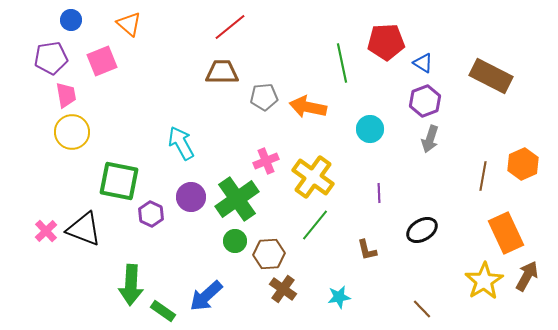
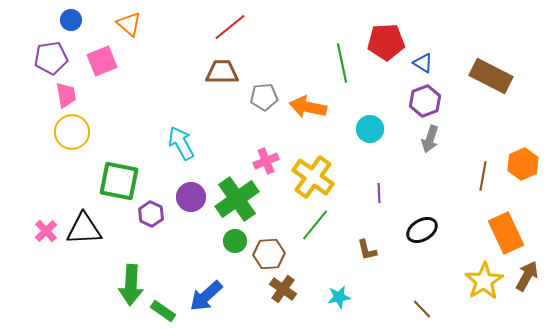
black triangle at (84, 229): rotated 24 degrees counterclockwise
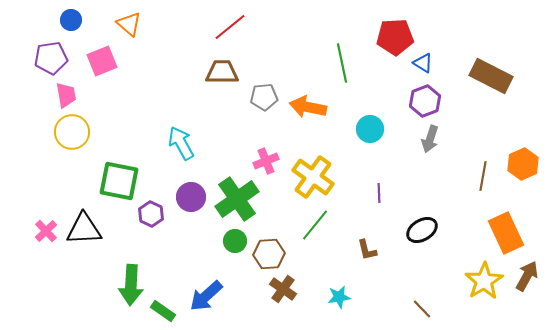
red pentagon at (386, 42): moved 9 px right, 5 px up
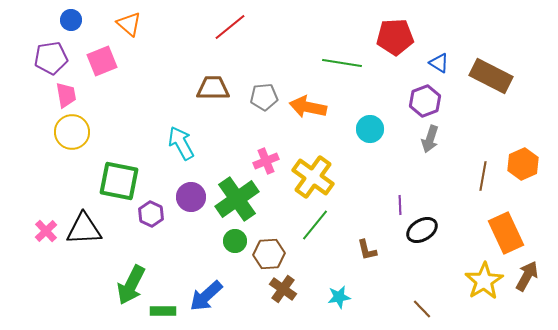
green line at (342, 63): rotated 69 degrees counterclockwise
blue triangle at (423, 63): moved 16 px right
brown trapezoid at (222, 72): moved 9 px left, 16 px down
purple line at (379, 193): moved 21 px right, 12 px down
green arrow at (131, 285): rotated 24 degrees clockwise
green rectangle at (163, 311): rotated 35 degrees counterclockwise
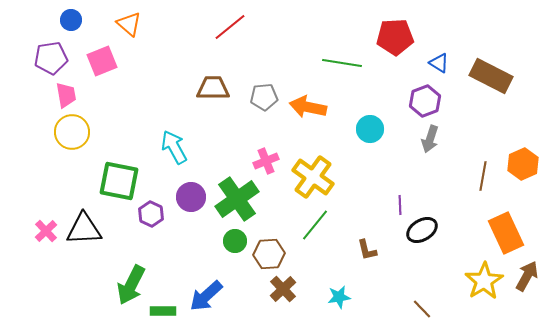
cyan arrow at (181, 143): moved 7 px left, 4 px down
brown cross at (283, 289): rotated 12 degrees clockwise
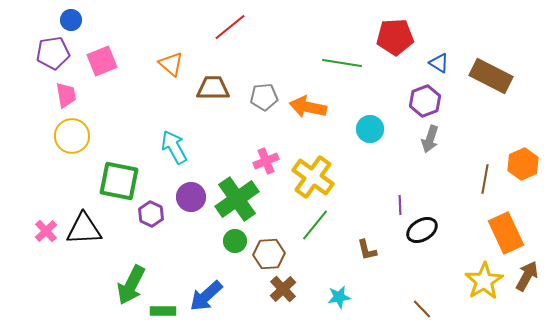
orange triangle at (129, 24): moved 42 px right, 40 px down
purple pentagon at (51, 58): moved 2 px right, 5 px up
yellow circle at (72, 132): moved 4 px down
brown line at (483, 176): moved 2 px right, 3 px down
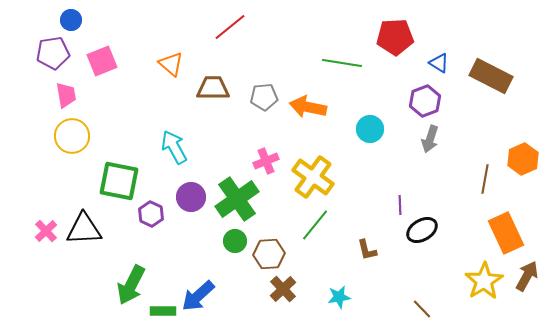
orange hexagon at (523, 164): moved 5 px up
blue arrow at (206, 296): moved 8 px left
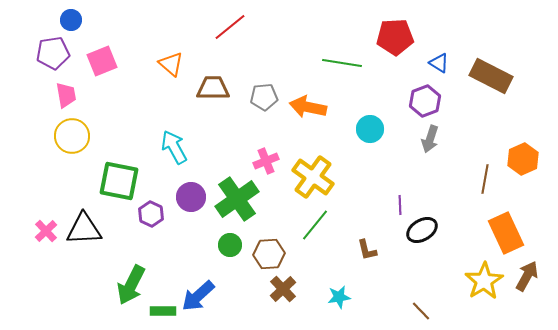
green circle at (235, 241): moved 5 px left, 4 px down
brown line at (422, 309): moved 1 px left, 2 px down
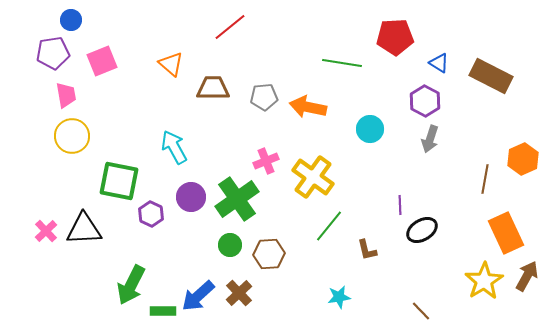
purple hexagon at (425, 101): rotated 12 degrees counterclockwise
green line at (315, 225): moved 14 px right, 1 px down
brown cross at (283, 289): moved 44 px left, 4 px down
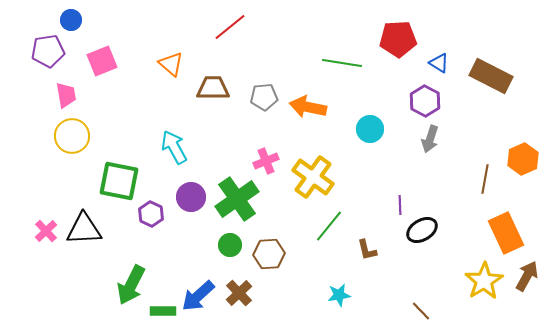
red pentagon at (395, 37): moved 3 px right, 2 px down
purple pentagon at (53, 53): moved 5 px left, 2 px up
cyan star at (339, 297): moved 2 px up
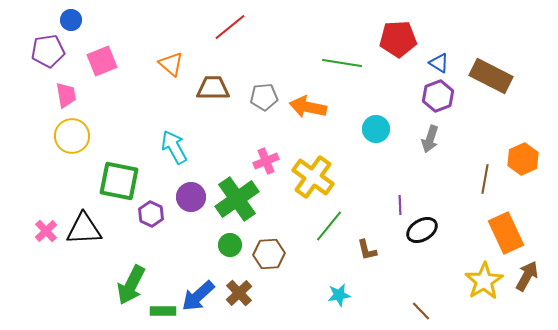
purple hexagon at (425, 101): moved 13 px right, 5 px up; rotated 12 degrees clockwise
cyan circle at (370, 129): moved 6 px right
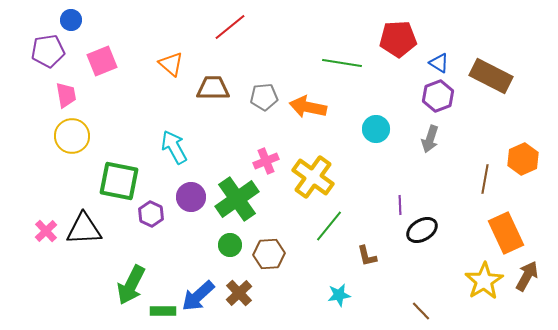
brown L-shape at (367, 250): moved 6 px down
